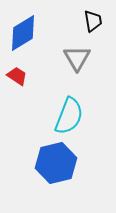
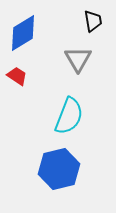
gray triangle: moved 1 px right, 1 px down
blue hexagon: moved 3 px right, 6 px down
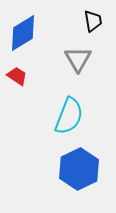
blue hexagon: moved 20 px right; rotated 12 degrees counterclockwise
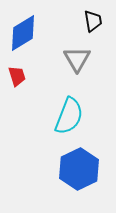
gray triangle: moved 1 px left
red trapezoid: rotated 40 degrees clockwise
